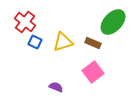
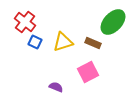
pink square: moved 5 px left; rotated 10 degrees clockwise
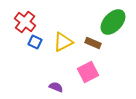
yellow triangle: rotated 10 degrees counterclockwise
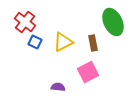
green ellipse: rotated 68 degrees counterclockwise
brown rectangle: rotated 56 degrees clockwise
purple semicircle: moved 2 px right; rotated 16 degrees counterclockwise
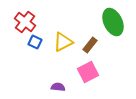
brown rectangle: moved 3 px left, 2 px down; rotated 49 degrees clockwise
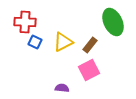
red cross: rotated 35 degrees counterclockwise
pink square: moved 1 px right, 2 px up
purple semicircle: moved 4 px right, 1 px down
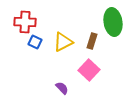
green ellipse: rotated 16 degrees clockwise
brown rectangle: moved 2 px right, 4 px up; rotated 21 degrees counterclockwise
pink square: rotated 20 degrees counterclockwise
purple semicircle: rotated 40 degrees clockwise
